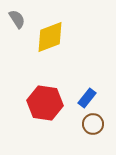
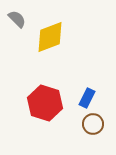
gray semicircle: rotated 12 degrees counterclockwise
blue rectangle: rotated 12 degrees counterclockwise
red hexagon: rotated 8 degrees clockwise
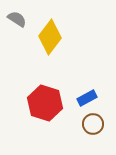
gray semicircle: rotated 12 degrees counterclockwise
yellow diamond: rotated 32 degrees counterclockwise
blue rectangle: rotated 36 degrees clockwise
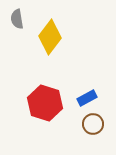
gray semicircle: rotated 132 degrees counterclockwise
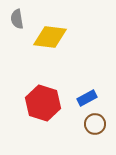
yellow diamond: rotated 60 degrees clockwise
red hexagon: moved 2 px left
brown circle: moved 2 px right
